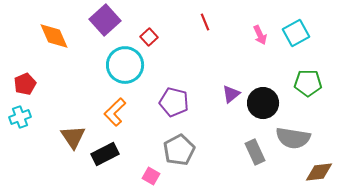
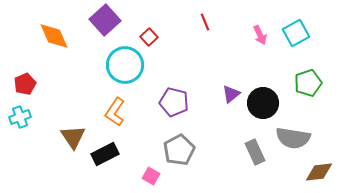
green pentagon: rotated 20 degrees counterclockwise
orange L-shape: rotated 12 degrees counterclockwise
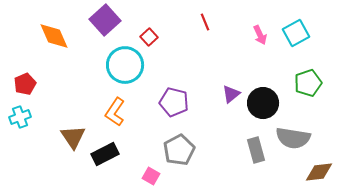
gray rectangle: moved 1 px right, 2 px up; rotated 10 degrees clockwise
